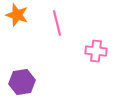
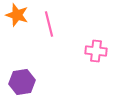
pink line: moved 8 px left, 1 px down
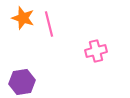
orange star: moved 6 px right, 3 px down
pink cross: rotated 20 degrees counterclockwise
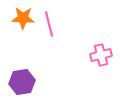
orange star: rotated 15 degrees counterclockwise
pink cross: moved 5 px right, 4 px down
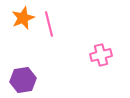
orange star: rotated 25 degrees counterclockwise
purple hexagon: moved 1 px right, 2 px up
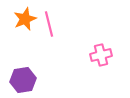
orange star: moved 2 px right, 1 px down
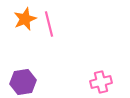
pink cross: moved 27 px down
purple hexagon: moved 2 px down
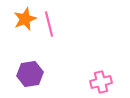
purple hexagon: moved 7 px right, 8 px up
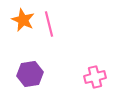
orange star: moved 2 px left, 1 px down; rotated 25 degrees counterclockwise
pink cross: moved 6 px left, 5 px up
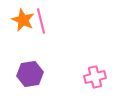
pink line: moved 8 px left, 3 px up
